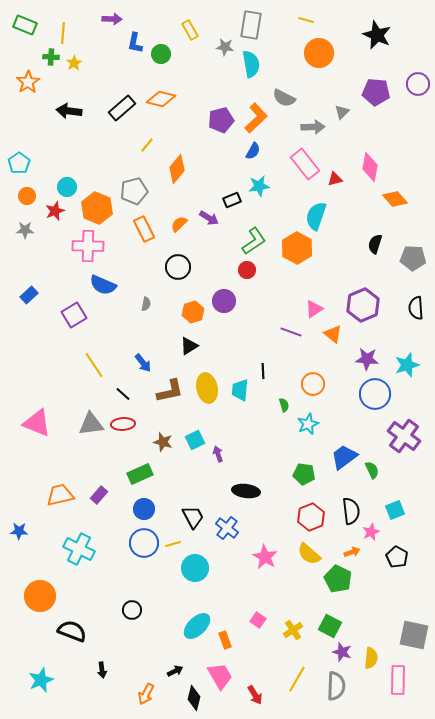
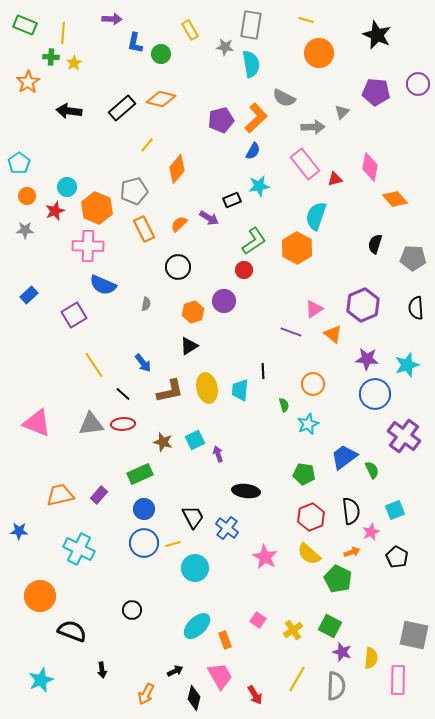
red circle at (247, 270): moved 3 px left
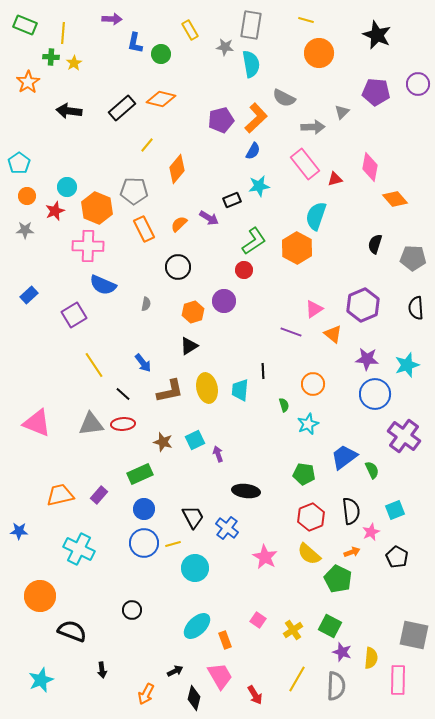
gray pentagon at (134, 191): rotated 16 degrees clockwise
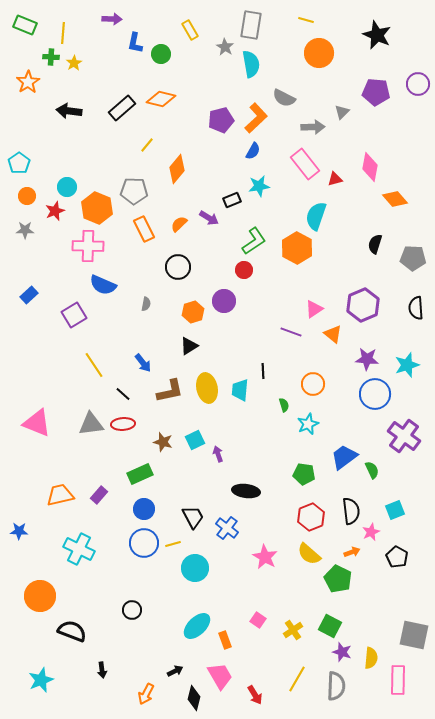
gray star at (225, 47): rotated 24 degrees clockwise
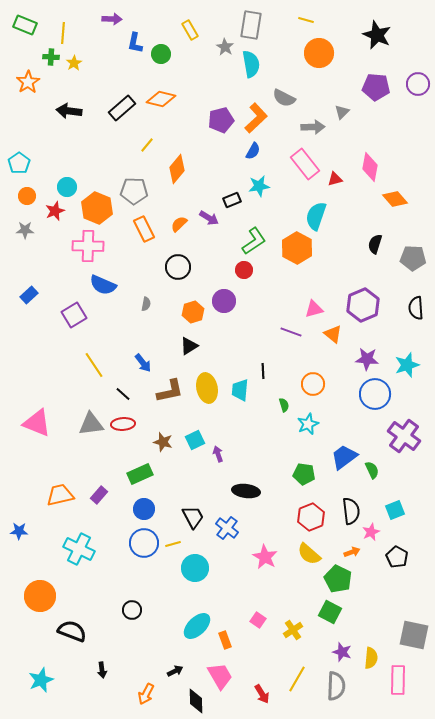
purple pentagon at (376, 92): moved 5 px up
pink triangle at (314, 309): rotated 18 degrees clockwise
green square at (330, 626): moved 14 px up
red arrow at (255, 695): moved 7 px right, 1 px up
black diamond at (194, 698): moved 2 px right, 3 px down; rotated 15 degrees counterclockwise
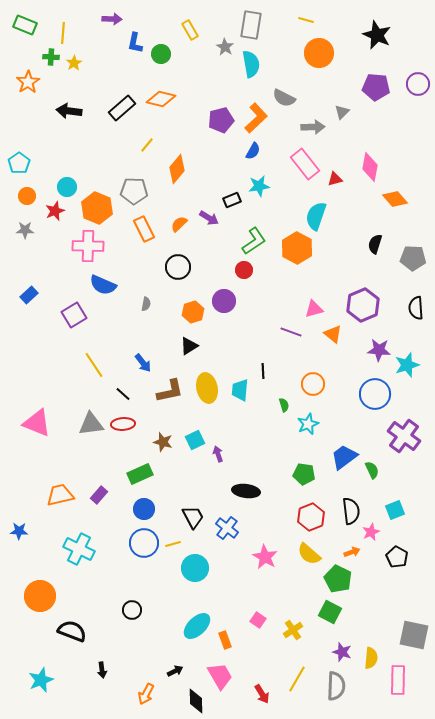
purple star at (367, 359): moved 12 px right, 9 px up
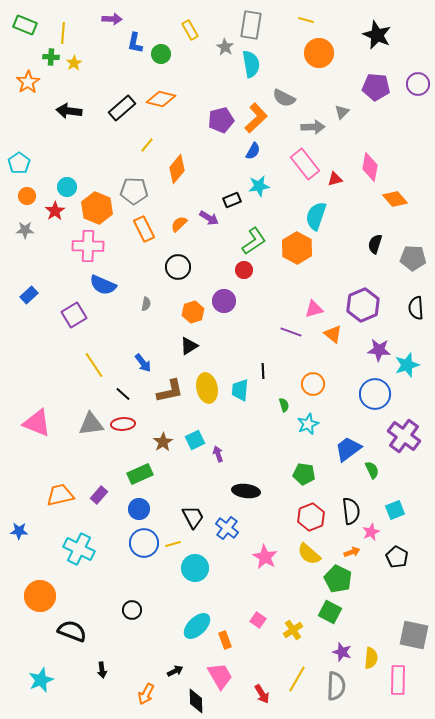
red star at (55, 211): rotated 12 degrees counterclockwise
brown star at (163, 442): rotated 24 degrees clockwise
blue trapezoid at (344, 457): moved 4 px right, 8 px up
blue circle at (144, 509): moved 5 px left
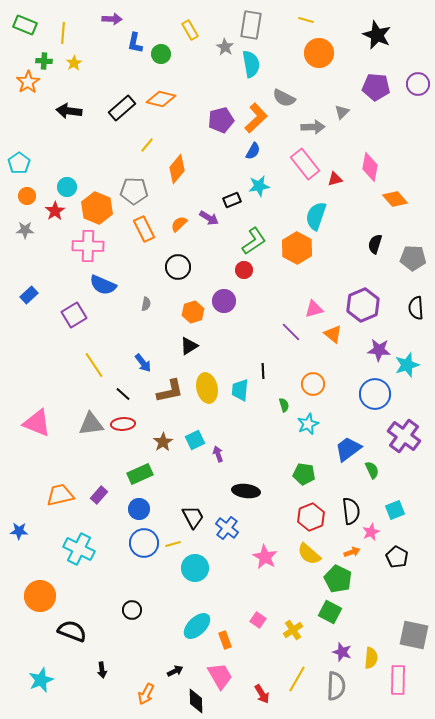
green cross at (51, 57): moved 7 px left, 4 px down
purple line at (291, 332): rotated 25 degrees clockwise
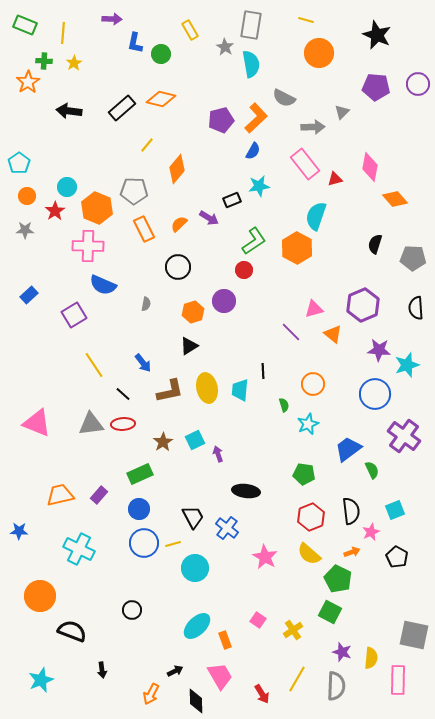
orange arrow at (146, 694): moved 5 px right
